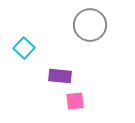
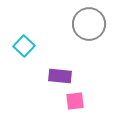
gray circle: moved 1 px left, 1 px up
cyan square: moved 2 px up
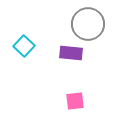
gray circle: moved 1 px left
purple rectangle: moved 11 px right, 23 px up
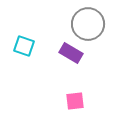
cyan square: rotated 25 degrees counterclockwise
purple rectangle: rotated 25 degrees clockwise
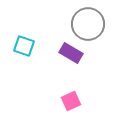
pink square: moved 4 px left; rotated 18 degrees counterclockwise
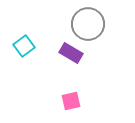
cyan square: rotated 35 degrees clockwise
pink square: rotated 12 degrees clockwise
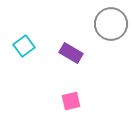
gray circle: moved 23 px right
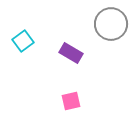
cyan square: moved 1 px left, 5 px up
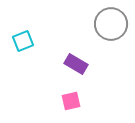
cyan square: rotated 15 degrees clockwise
purple rectangle: moved 5 px right, 11 px down
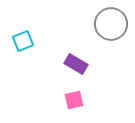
pink square: moved 3 px right, 1 px up
